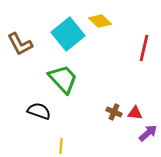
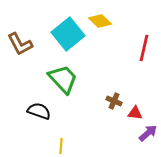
brown cross: moved 11 px up
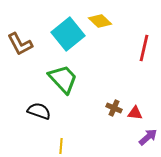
brown cross: moved 7 px down
purple arrow: moved 4 px down
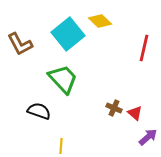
red triangle: rotated 35 degrees clockwise
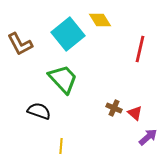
yellow diamond: moved 1 px up; rotated 15 degrees clockwise
red line: moved 4 px left, 1 px down
